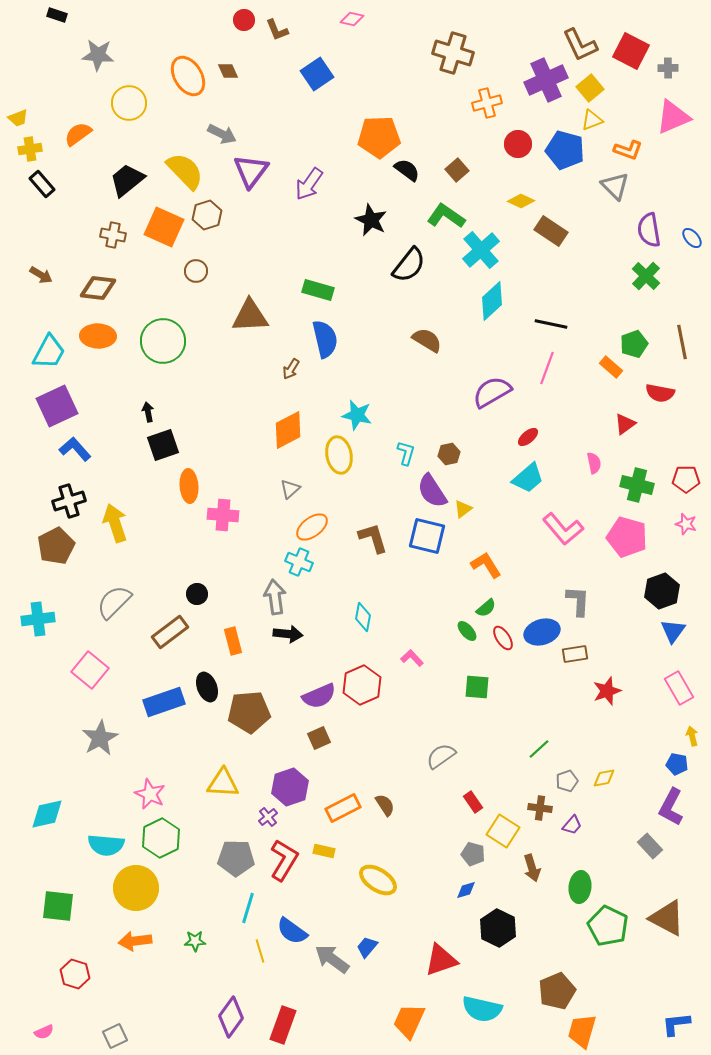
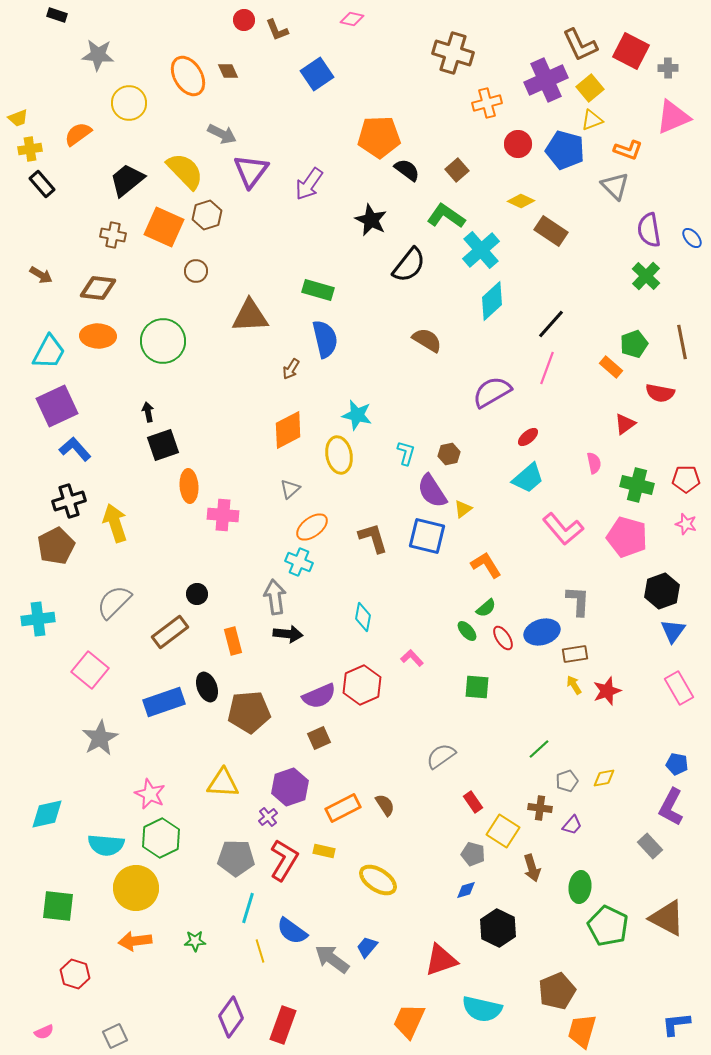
black line at (551, 324): rotated 60 degrees counterclockwise
yellow arrow at (692, 736): moved 118 px left, 51 px up; rotated 18 degrees counterclockwise
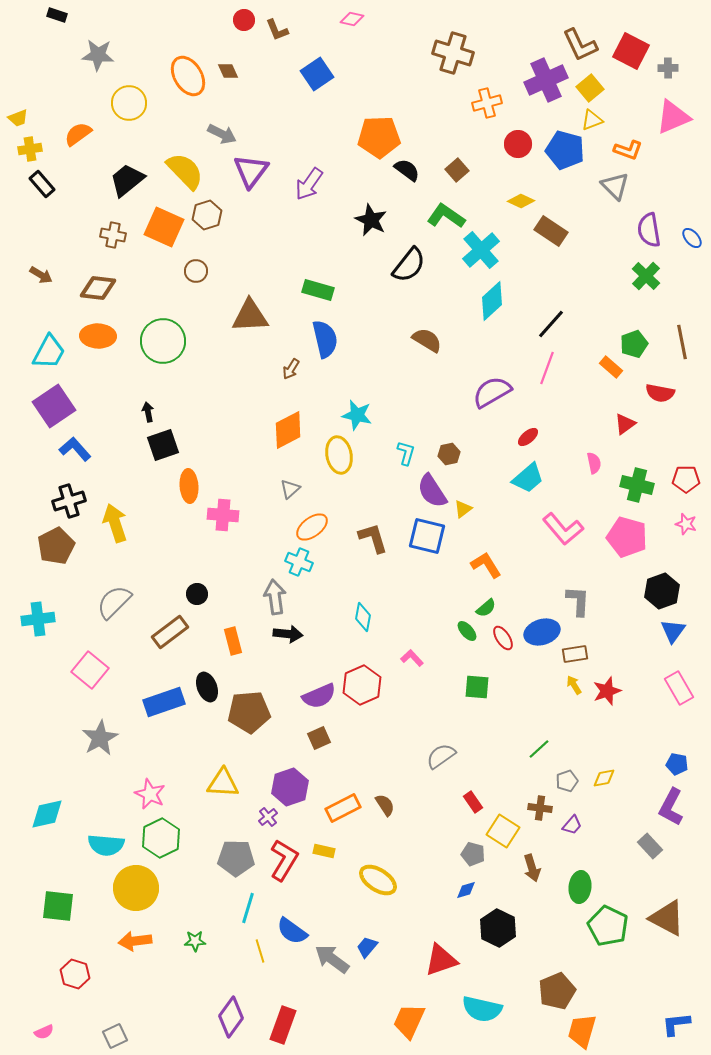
purple square at (57, 406): moved 3 px left; rotated 9 degrees counterclockwise
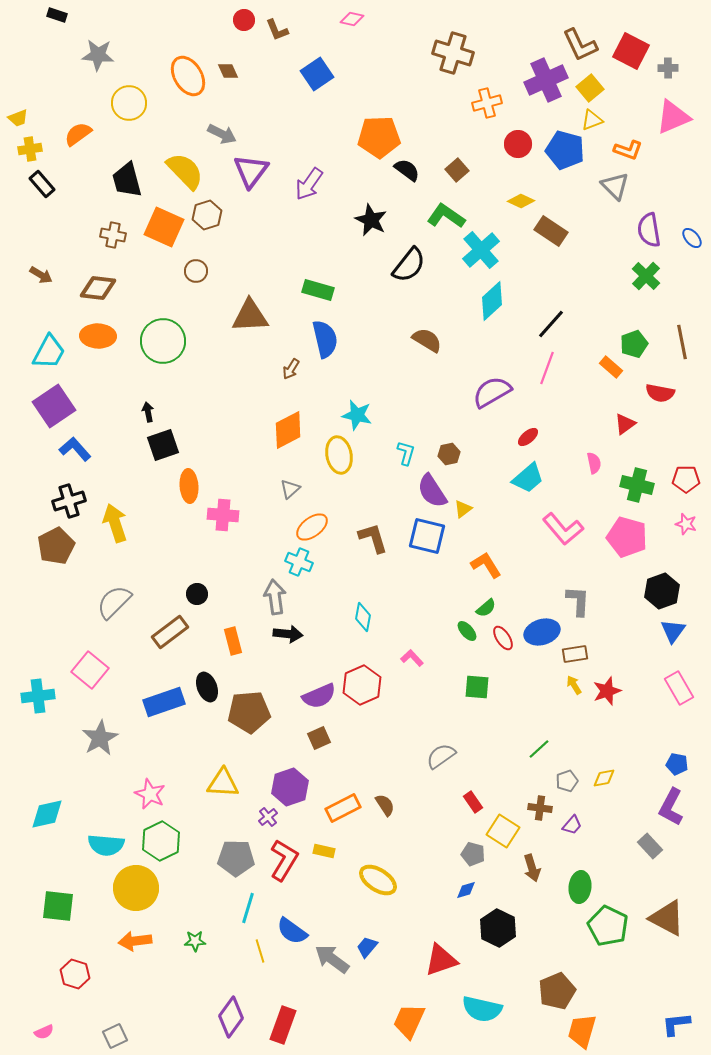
black trapezoid at (127, 180): rotated 66 degrees counterclockwise
cyan cross at (38, 619): moved 77 px down
green hexagon at (161, 838): moved 3 px down
